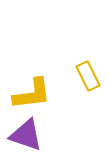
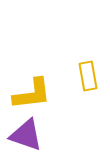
yellow rectangle: rotated 16 degrees clockwise
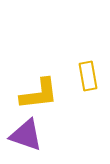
yellow L-shape: moved 7 px right
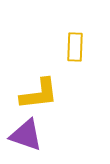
yellow rectangle: moved 13 px left, 29 px up; rotated 12 degrees clockwise
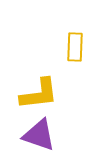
purple triangle: moved 13 px right
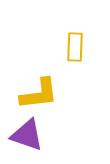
purple triangle: moved 12 px left
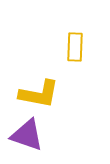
yellow L-shape: rotated 18 degrees clockwise
